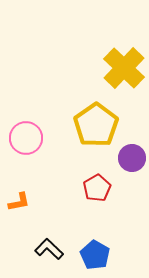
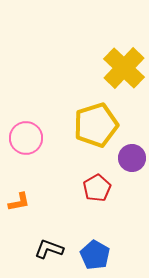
yellow pentagon: rotated 18 degrees clockwise
black L-shape: rotated 24 degrees counterclockwise
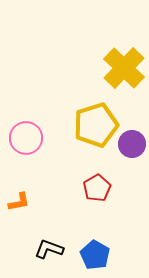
purple circle: moved 14 px up
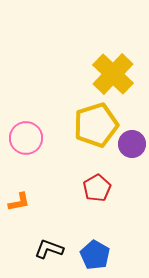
yellow cross: moved 11 px left, 6 px down
